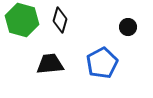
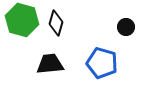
black diamond: moved 4 px left, 3 px down
black circle: moved 2 px left
blue pentagon: rotated 28 degrees counterclockwise
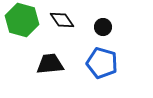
black diamond: moved 6 px right, 3 px up; rotated 50 degrees counterclockwise
black circle: moved 23 px left
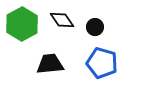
green hexagon: moved 4 px down; rotated 16 degrees clockwise
black circle: moved 8 px left
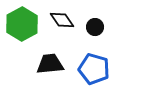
blue pentagon: moved 8 px left, 6 px down
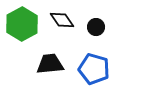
black circle: moved 1 px right
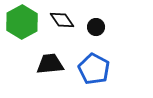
green hexagon: moved 2 px up
blue pentagon: rotated 12 degrees clockwise
